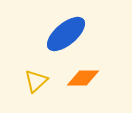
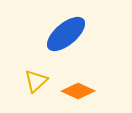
orange diamond: moved 5 px left, 13 px down; rotated 24 degrees clockwise
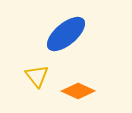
yellow triangle: moved 1 px right, 5 px up; rotated 25 degrees counterclockwise
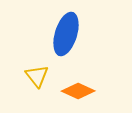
blue ellipse: rotated 33 degrees counterclockwise
